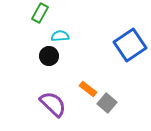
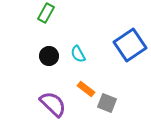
green rectangle: moved 6 px right
cyan semicircle: moved 18 px right, 18 px down; rotated 114 degrees counterclockwise
orange rectangle: moved 2 px left
gray square: rotated 18 degrees counterclockwise
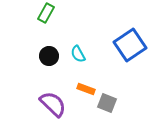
orange rectangle: rotated 18 degrees counterclockwise
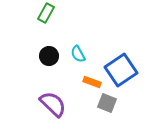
blue square: moved 9 px left, 25 px down
orange rectangle: moved 6 px right, 7 px up
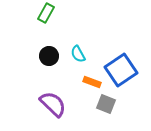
gray square: moved 1 px left, 1 px down
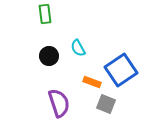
green rectangle: moved 1 px left, 1 px down; rotated 36 degrees counterclockwise
cyan semicircle: moved 6 px up
purple semicircle: moved 6 px right, 1 px up; rotated 28 degrees clockwise
